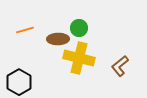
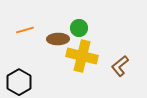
yellow cross: moved 3 px right, 2 px up
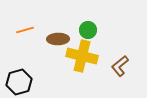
green circle: moved 9 px right, 2 px down
black hexagon: rotated 15 degrees clockwise
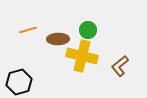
orange line: moved 3 px right
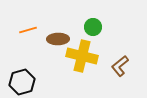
green circle: moved 5 px right, 3 px up
black hexagon: moved 3 px right
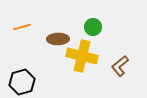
orange line: moved 6 px left, 3 px up
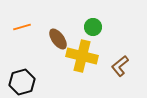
brown ellipse: rotated 55 degrees clockwise
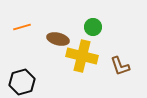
brown ellipse: rotated 40 degrees counterclockwise
brown L-shape: rotated 70 degrees counterclockwise
